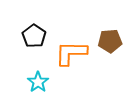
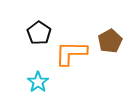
black pentagon: moved 5 px right, 3 px up
brown pentagon: rotated 25 degrees counterclockwise
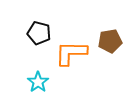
black pentagon: rotated 20 degrees counterclockwise
brown pentagon: rotated 20 degrees clockwise
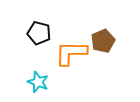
brown pentagon: moved 7 px left; rotated 15 degrees counterclockwise
cyan star: rotated 15 degrees counterclockwise
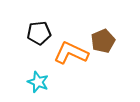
black pentagon: rotated 20 degrees counterclockwise
orange L-shape: rotated 24 degrees clockwise
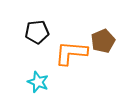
black pentagon: moved 2 px left, 1 px up
orange L-shape: rotated 20 degrees counterclockwise
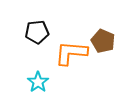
brown pentagon: rotated 25 degrees counterclockwise
cyan star: rotated 15 degrees clockwise
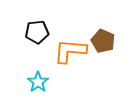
orange L-shape: moved 1 px left, 2 px up
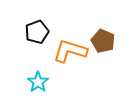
black pentagon: rotated 15 degrees counterclockwise
orange L-shape: rotated 12 degrees clockwise
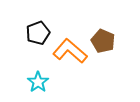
black pentagon: moved 1 px right, 1 px down
orange L-shape: rotated 24 degrees clockwise
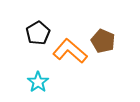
black pentagon: rotated 10 degrees counterclockwise
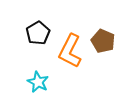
orange L-shape: rotated 104 degrees counterclockwise
cyan star: rotated 10 degrees counterclockwise
